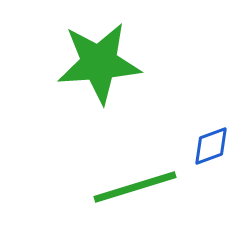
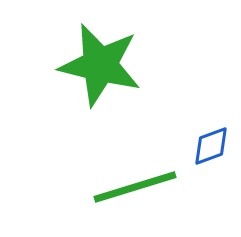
green star: moved 1 px right, 2 px down; rotated 18 degrees clockwise
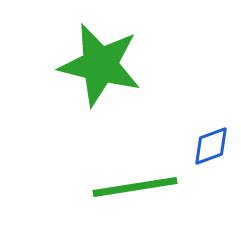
green line: rotated 8 degrees clockwise
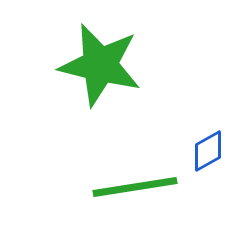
blue diamond: moved 3 px left, 5 px down; rotated 9 degrees counterclockwise
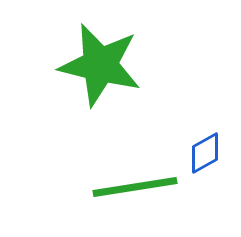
blue diamond: moved 3 px left, 2 px down
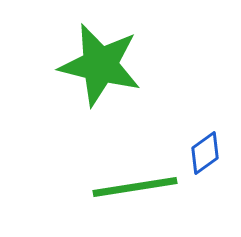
blue diamond: rotated 6 degrees counterclockwise
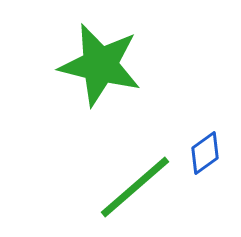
green line: rotated 32 degrees counterclockwise
